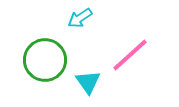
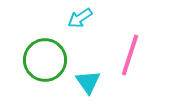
pink line: rotated 30 degrees counterclockwise
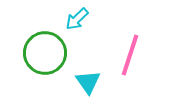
cyan arrow: moved 3 px left, 1 px down; rotated 10 degrees counterclockwise
green circle: moved 7 px up
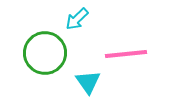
pink line: moved 4 px left, 1 px up; rotated 66 degrees clockwise
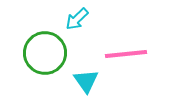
cyan triangle: moved 2 px left, 1 px up
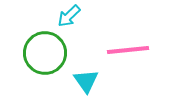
cyan arrow: moved 8 px left, 3 px up
pink line: moved 2 px right, 4 px up
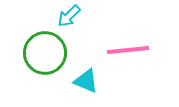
cyan triangle: rotated 32 degrees counterclockwise
